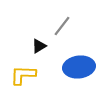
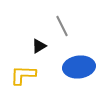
gray line: rotated 65 degrees counterclockwise
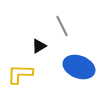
blue ellipse: rotated 28 degrees clockwise
yellow L-shape: moved 3 px left, 1 px up
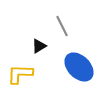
blue ellipse: rotated 24 degrees clockwise
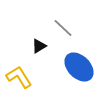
gray line: moved 1 px right, 2 px down; rotated 20 degrees counterclockwise
yellow L-shape: moved 1 px left, 3 px down; rotated 56 degrees clockwise
